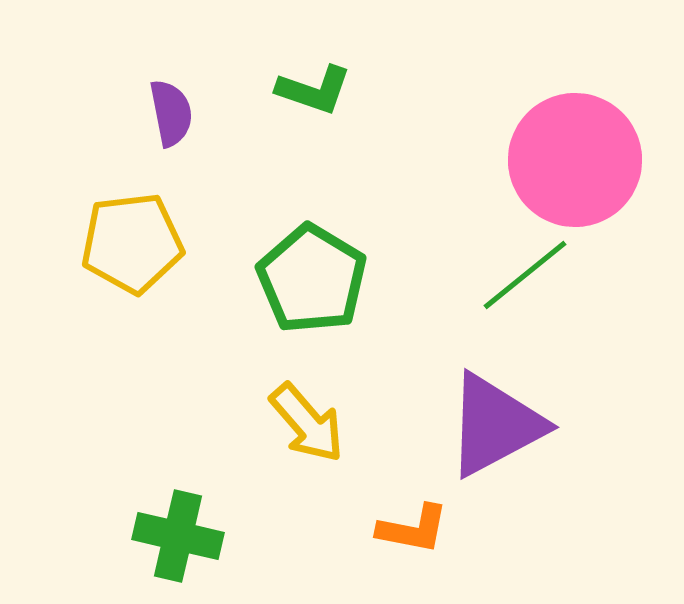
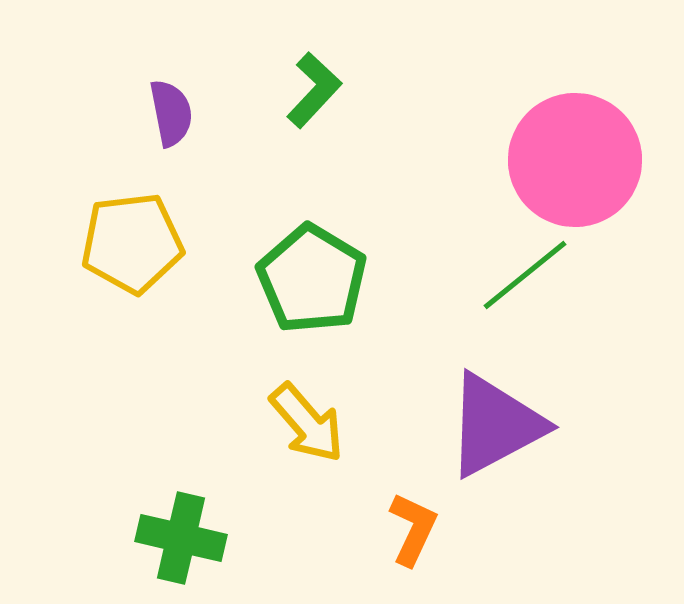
green L-shape: rotated 66 degrees counterclockwise
orange L-shape: rotated 76 degrees counterclockwise
green cross: moved 3 px right, 2 px down
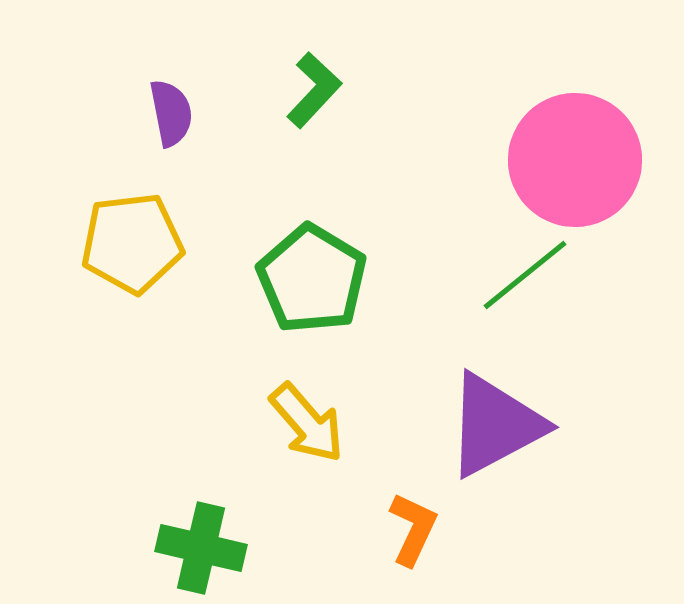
green cross: moved 20 px right, 10 px down
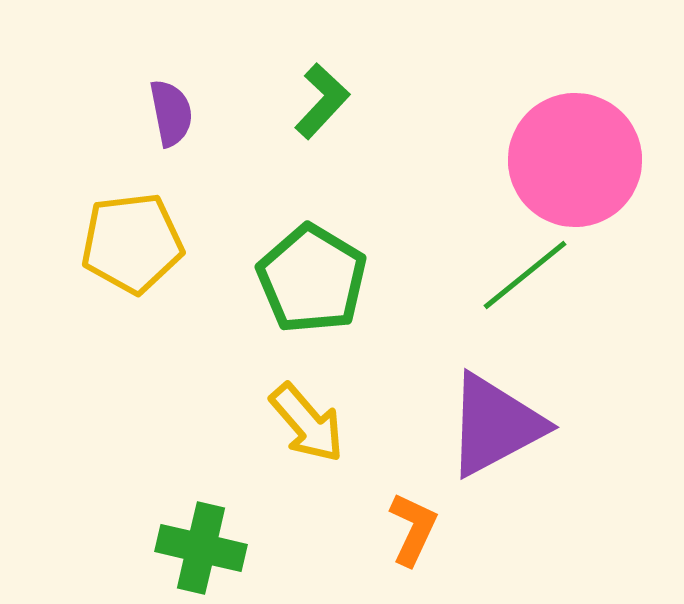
green L-shape: moved 8 px right, 11 px down
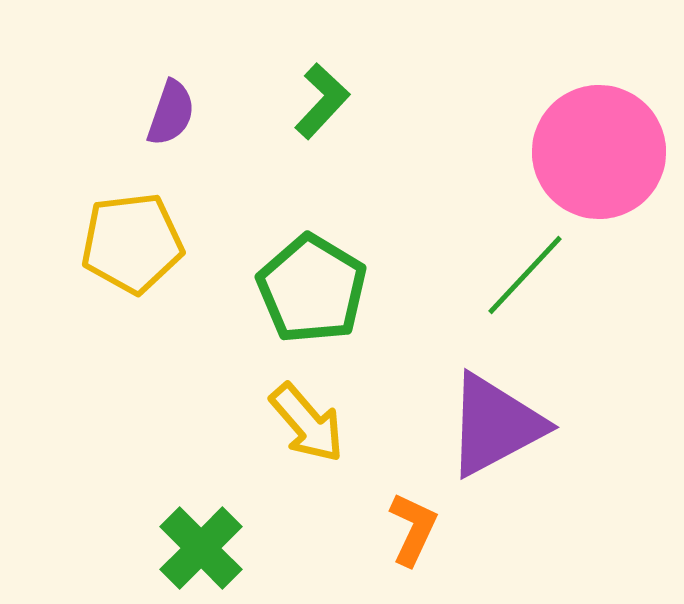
purple semicircle: rotated 30 degrees clockwise
pink circle: moved 24 px right, 8 px up
green line: rotated 8 degrees counterclockwise
green pentagon: moved 10 px down
green cross: rotated 32 degrees clockwise
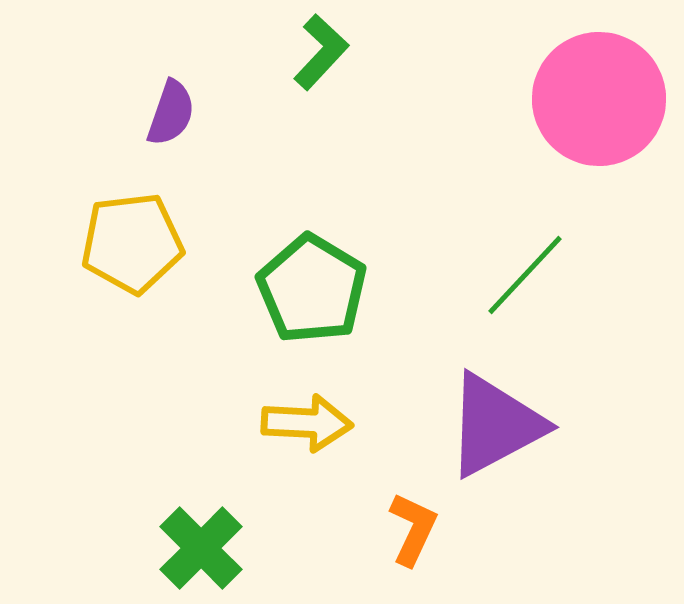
green L-shape: moved 1 px left, 49 px up
pink circle: moved 53 px up
yellow arrow: rotated 46 degrees counterclockwise
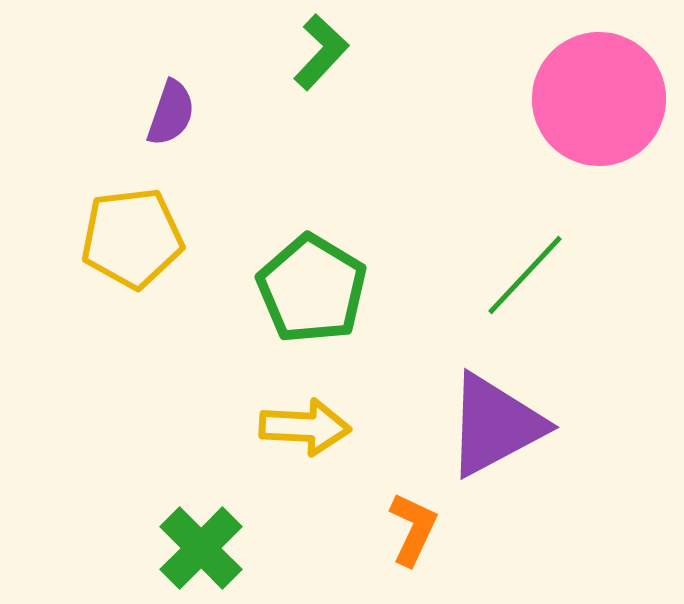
yellow pentagon: moved 5 px up
yellow arrow: moved 2 px left, 4 px down
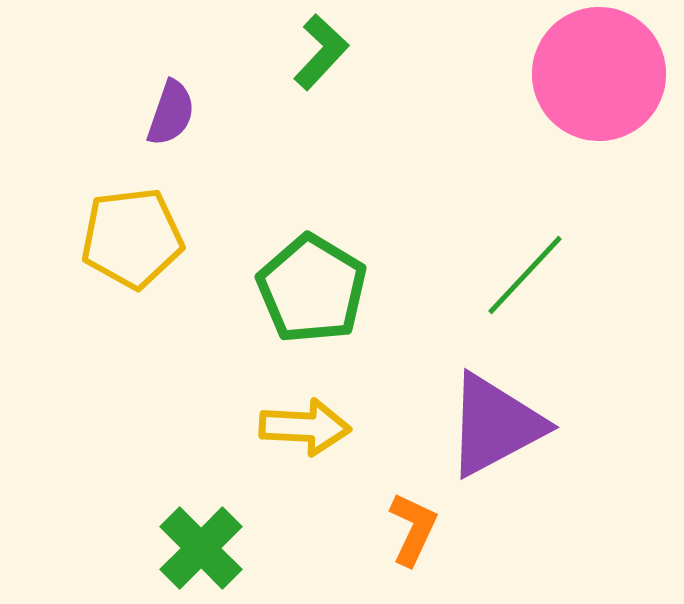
pink circle: moved 25 px up
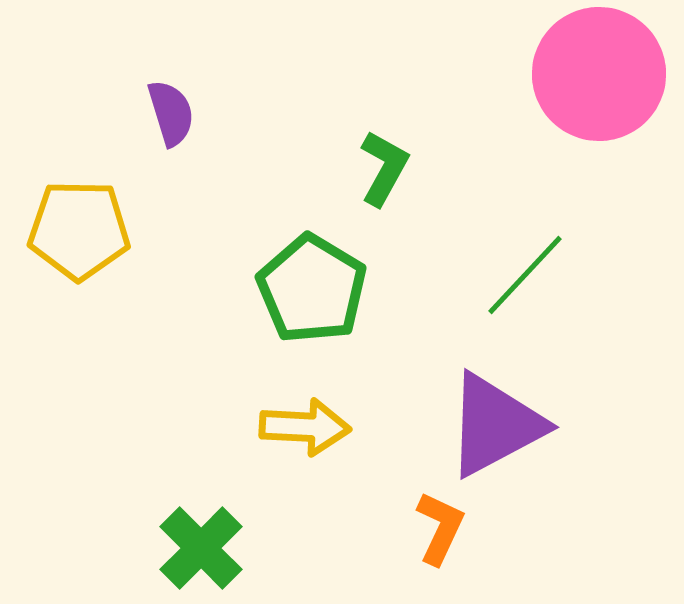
green L-shape: moved 63 px right, 116 px down; rotated 14 degrees counterclockwise
purple semicircle: rotated 36 degrees counterclockwise
yellow pentagon: moved 53 px left, 8 px up; rotated 8 degrees clockwise
orange L-shape: moved 27 px right, 1 px up
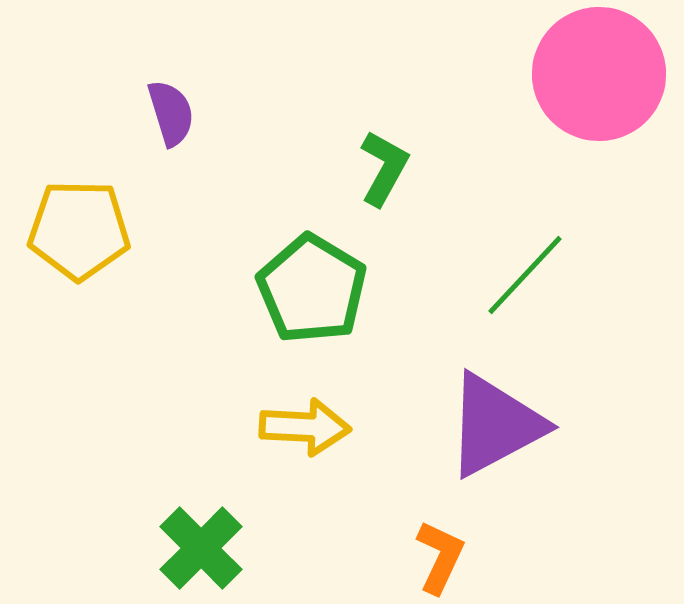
orange L-shape: moved 29 px down
